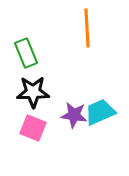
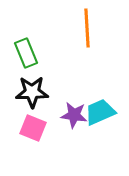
black star: moved 1 px left
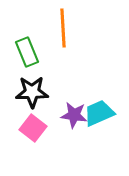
orange line: moved 24 px left
green rectangle: moved 1 px right, 1 px up
cyan trapezoid: moved 1 px left, 1 px down
pink square: rotated 16 degrees clockwise
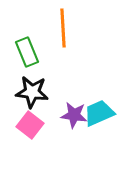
black star: rotated 8 degrees clockwise
pink square: moved 3 px left, 3 px up
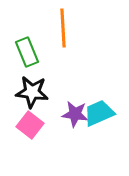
purple star: moved 1 px right, 1 px up
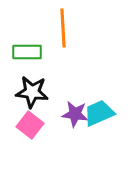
green rectangle: rotated 68 degrees counterclockwise
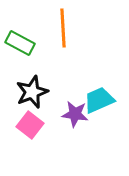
green rectangle: moved 7 px left, 9 px up; rotated 28 degrees clockwise
black star: rotated 28 degrees counterclockwise
cyan trapezoid: moved 13 px up
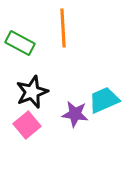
cyan trapezoid: moved 5 px right
pink square: moved 3 px left; rotated 12 degrees clockwise
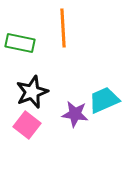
green rectangle: rotated 16 degrees counterclockwise
pink square: rotated 12 degrees counterclockwise
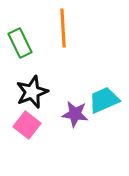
green rectangle: rotated 52 degrees clockwise
